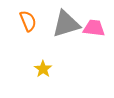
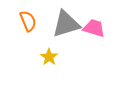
pink trapezoid: rotated 10 degrees clockwise
yellow star: moved 6 px right, 12 px up
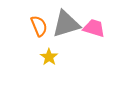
orange semicircle: moved 11 px right, 5 px down
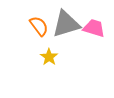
orange semicircle: rotated 15 degrees counterclockwise
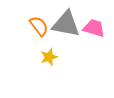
gray triangle: rotated 28 degrees clockwise
yellow star: rotated 18 degrees clockwise
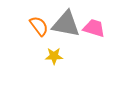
yellow star: moved 5 px right, 1 px up; rotated 18 degrees clockwise
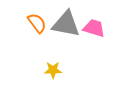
orange semicircle: moved 2 px left, 3 px up
yellow star: moved 1 px left, 14 px down
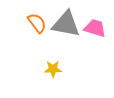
pink trapezoid: moved 1 px right
yellow star: moved 1 px up
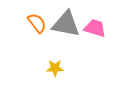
yellow star: moved 2 px right, 1 px up
